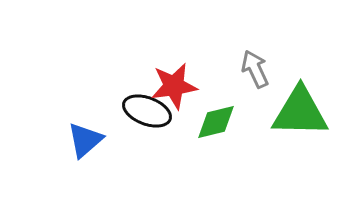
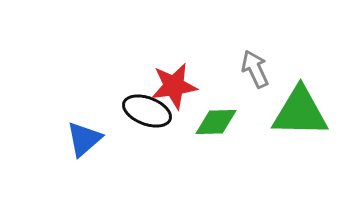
green diamond: rotated 12 degrees clockwise
blue triangle: moved 1 px left, 1 px up
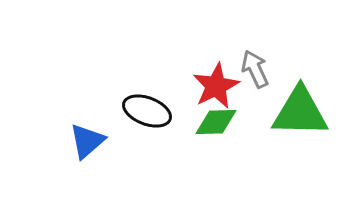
red star: moved 42 px right; rotated 18 degrees counterclockwise
blue triangle: moved 3 px right, 2 px down
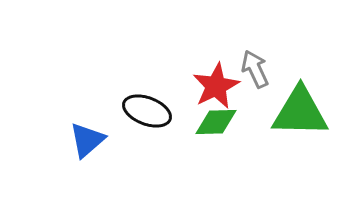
blue triangle: moved 1 px up
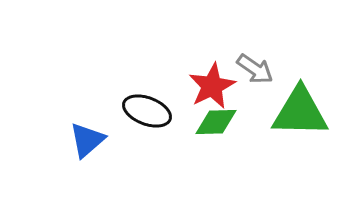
gray arrow: rotated 150 degrees clockwise
red star: moved 4 px left
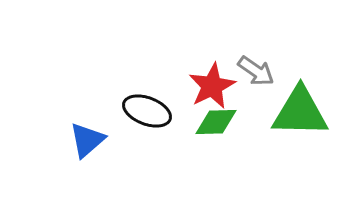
gray arrow: moved 1 px right, 2 px down
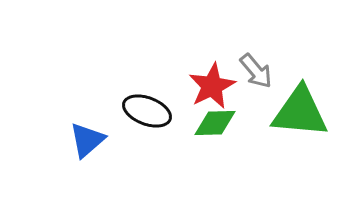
gray arrow: rotated 15 degrees clockwise
green triangle: rotated 4 degrees clockwise
green diamond: moved 1 px left, 1 px down
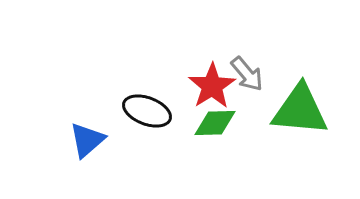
gray arrow: moved 9 px left, 3 px down
red star: rotated 6 degrees counterclockwise
green triangle: moved 2 px up
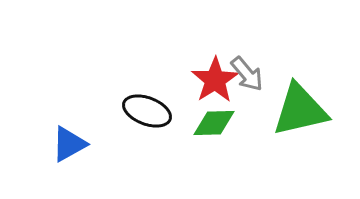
red star: moved 3 px right, 6 px up
green triangle: rotated 18 degrees counterclockwise
green diamond: moved 1 px left
blue triangle: moved 18 px left, 4 px down; rotated 12 degrees clockwise
